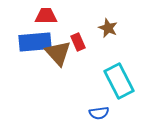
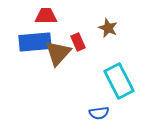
brown triangle: rotated 24 degrees clockwise
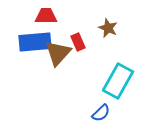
cyan rectangle: moved 1 px left; rotated 56 degrees clockwise
blue semicircle: moved 2 px right; rotated 36 degrees counterclockwise
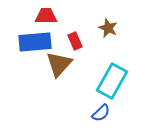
red rectangle: moved 3 px left, 1 px up
brown triangle: moved 1 px right, 11 px down
cyan rectangle: moved 6 px left
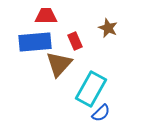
cyan rectangle: moved 21 px left, 8 px down
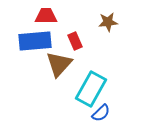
brown star: moved 6 px up; rotated 30 degrees counterclockwise
blue rectangle: moved 1 px up
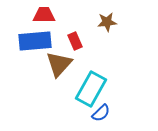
red trapezoid: moved 2 px left, 1 px up
brown star: moved 1 px left
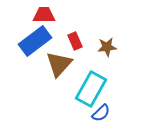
brown star: moved 25 px down
blue rectangle: rotated 32 degrees counterclockwise
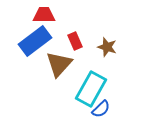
brown star: rotated 24 degrees clockwise
blue semicircle: moved 4 px up
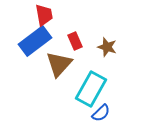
red trapezoid: rotated 80 degrees clockwise
blue semicircle: moved 4 px down
